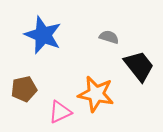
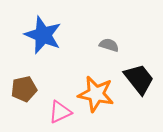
gray semicircle: moved 8 px down
black trapezoid: moved 13 px down
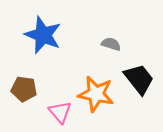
gray semicircle: moved 2 px right, 1 px up
brown pentagon: rotated 20 degrees clockwise
pink triangle: rotated 45 degrees counterclockwise
